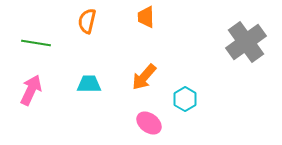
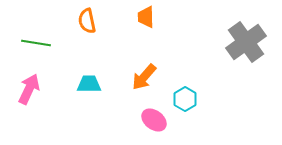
orange semicircle: rotated 25 degrees counterclockwise
pink arrow: moved 2 px left, 1 px up
pink ellipse: moved 5 px right, 3 px up
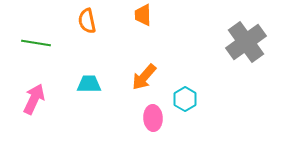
orange trapezoid: moved 3 px left, 2 px up
pink arrow: moved 5 px right, 10 px down
pink ellipse: moved 1 px left, 2 px up; rotated 50 degrees clockwise
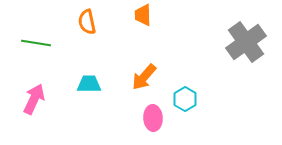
orange semicircle: moved 1 px down
